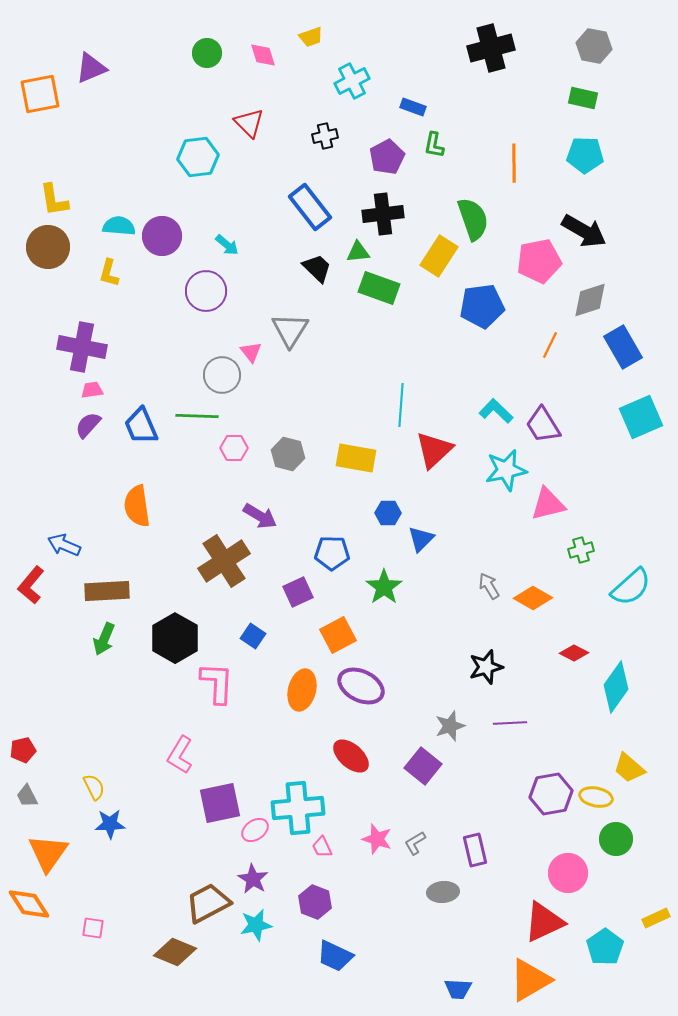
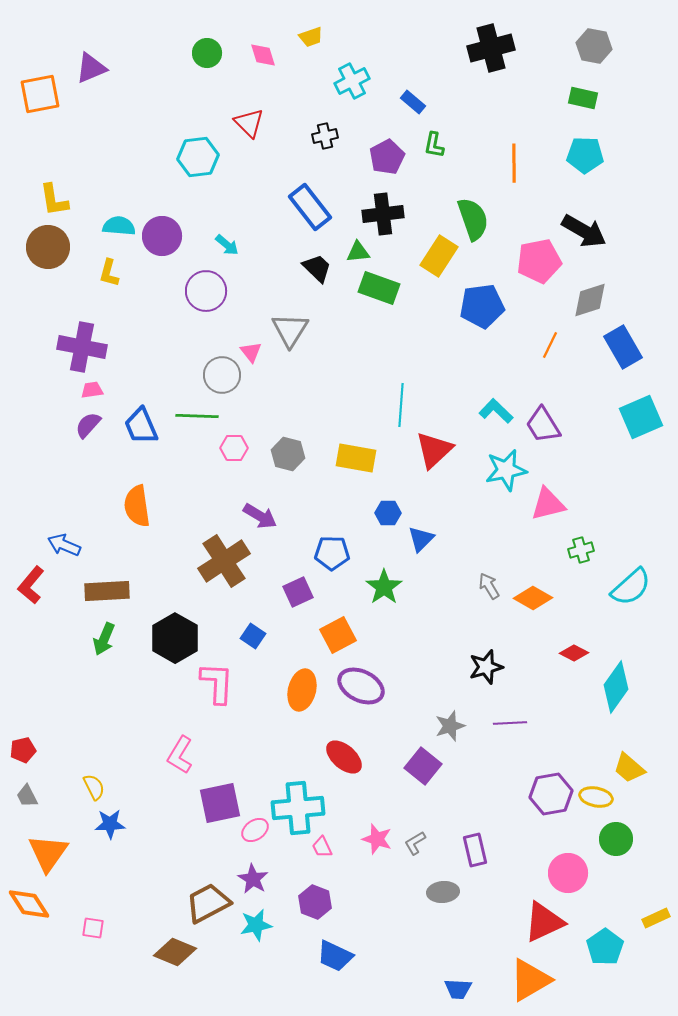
blue rectangle at (413, 107): moved 5 px up; rotated 20 degrees clockwise
red ellipse at (351, 756): moved 7 px left, 1 px down
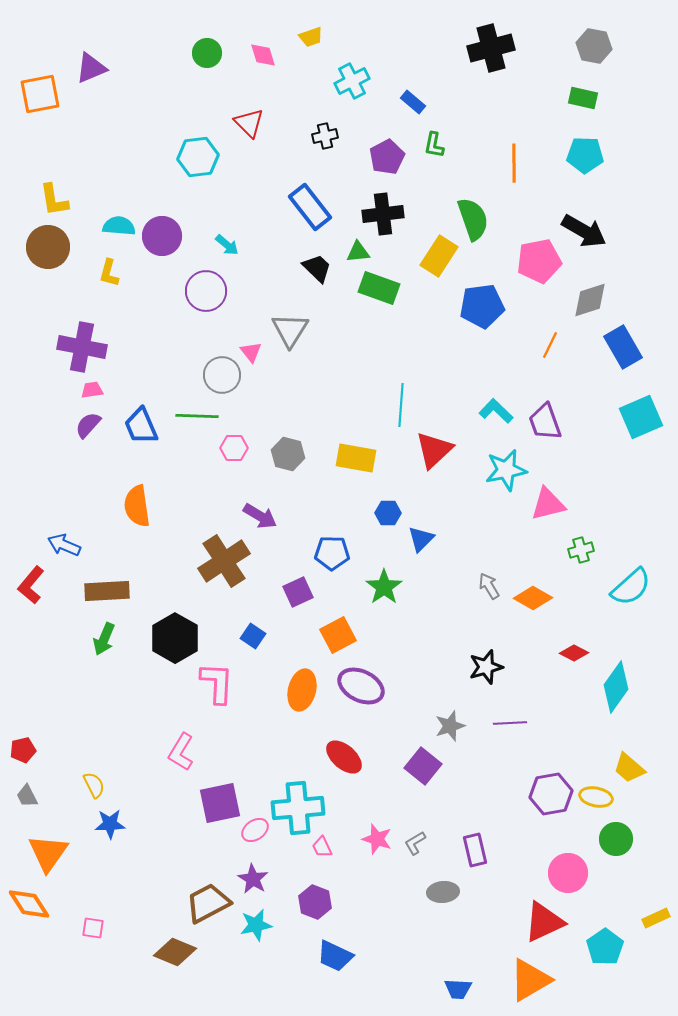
purple trapezoid at (543, 425): moved 2 px right, 3 px up; rotated 12 degrees clockwise
pink L-shape at (180, 755): moved 1 px right, 3 px up
yellow semicircle at (94, 787): moved 2 px up
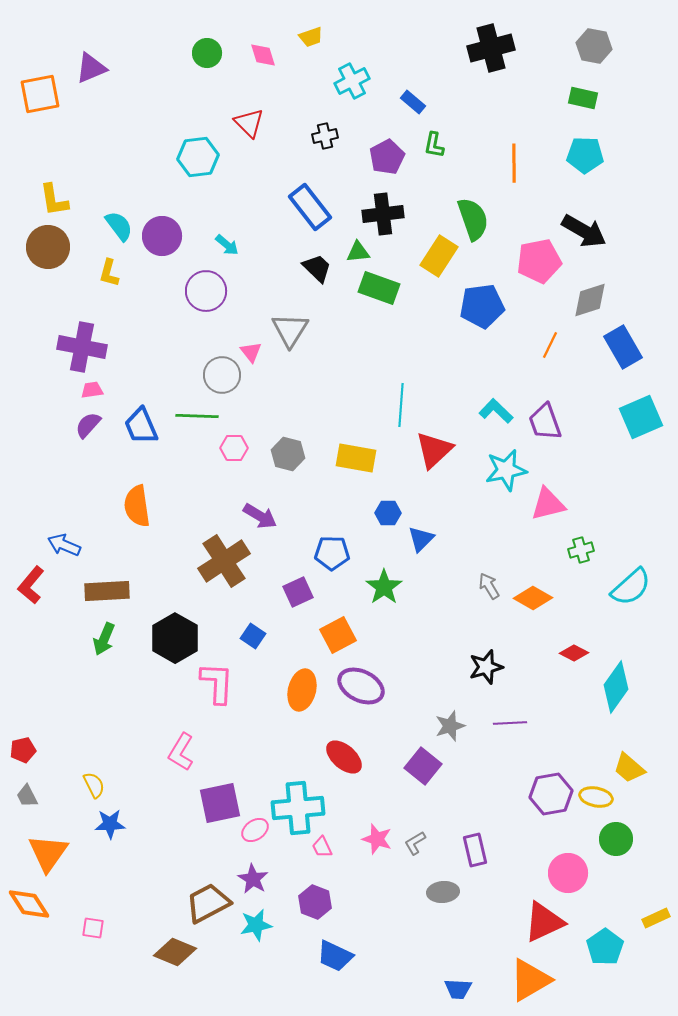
cyan semicircle at (119, 226): rotated 48 degrees clockwise
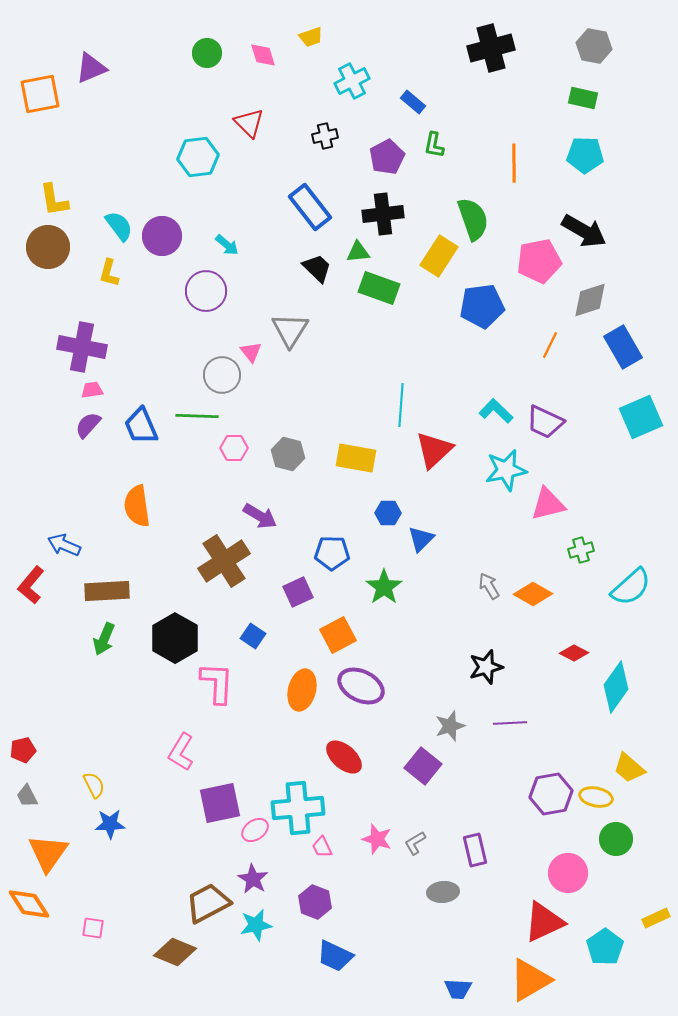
purple trapezoid at (545, 422): rotated 45 degrees counterclockwise
orange diamond at (533, 598): moved 4 px up
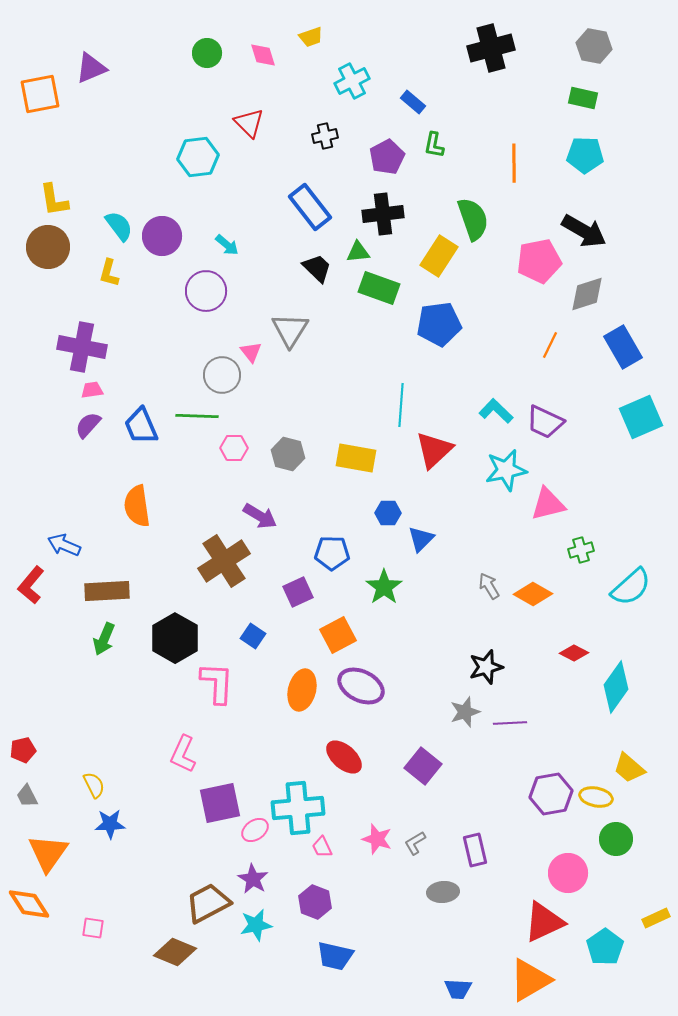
gray diamond at (590, 300): moved 3 px left, 6 px up
blue pentagon at (482, 306): moved 43 px left, 18 px down
gray star at (450, 726): moved 15 px right, 14 px up
pink L-shape at (181, 752): moved 2 px right, 2 px down; rotated 6 degrees counterclockwise
blue trapezoid at (335, 956): rotated 12 degrees counterclockwise
